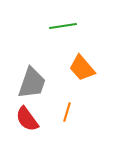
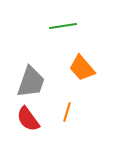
gray trapezoid: moved 1 px left, 1 px up
red semicircle: moved 1 px right
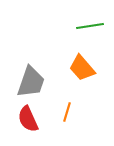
green line: moved 27 px right
red semicircle: rotated 12 degrees clockwise
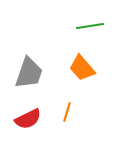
gray trapezoid: moved 2 px left, 9 px up
red semicircle: rotated 92 degrees counterclockwise
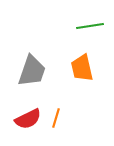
orange trapezoid: rotated 28 degrees clockwise
gray trapezoid: moved 3 px right, 2 px up
orange line: moved 11 px left, 6 px down
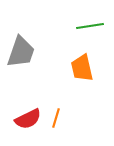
gray trapezoid: moved 11 px left, 19 px up
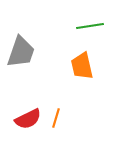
orange trapezoid: moved 2 px up
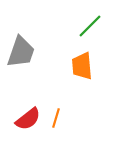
green line: rotated 36 degrees counterclockwise
orange trapezoid: rotated 8 degrees clockwise
red semicircle: rotated 12 degrees counterclockwise
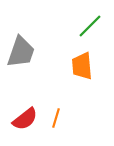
red semicircle: moved 3 px left
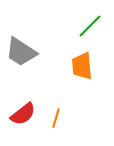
gray trapezoid: rotated 104 degrees clockwise
red semicircle: moved 2 px left, 5 px up
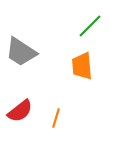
red semicircle: moved 3 px left, 3 px up
